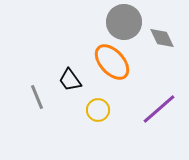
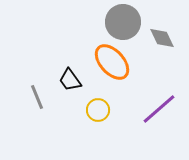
gray circle: moved 1 px left
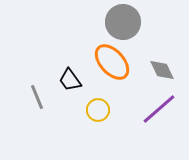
gray diamond: moved 32 px down
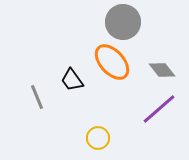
gray diamond: rotated 12 degrees counterclockwise
black trapezoid: moved 2 px right
yellow circle: moved 28 px down
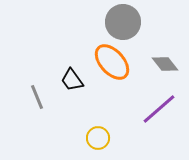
gray diamond: moved 3 px right, 6 px up
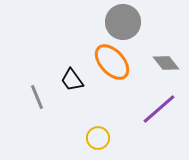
gray diamond: moved 1 px right, 1 px up
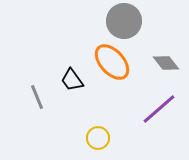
gray circle: moved 1 px right, 1 px up
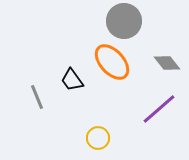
gray diamond: moved 1 px right
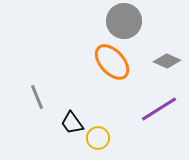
gray diamond: moved 2 px up; rotated 28 degrees counterclockwise
black trapezoid: moved 43 px down
purple line: rotated 9 degrees clockwise
